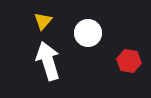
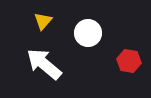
white arrow: moved 4 px left, 3 px down; rotated 33 degrees counterclockwise
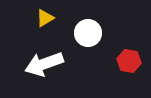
yellow triangle: moved 2 px right, 3 px up; rotated 18 degrees clockwise
white arrow: rotated 60 degrees counterclockwise
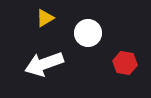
red hexagon: moved 4 px left, 2 px down
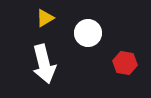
white arrow: rotated 84 degrees counterclockwise
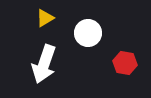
white arrow: rotated 33 degrees clockwise
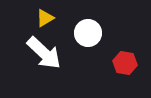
white arrow: moved 11 px up; rotated 66 degrees counterclockwise
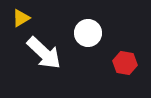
yellow triangle: moved 24 px left
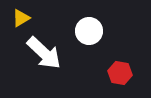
white circle: moved 1 px right, 2 px up
red hexagon: moved 5 px left, 10 px down
